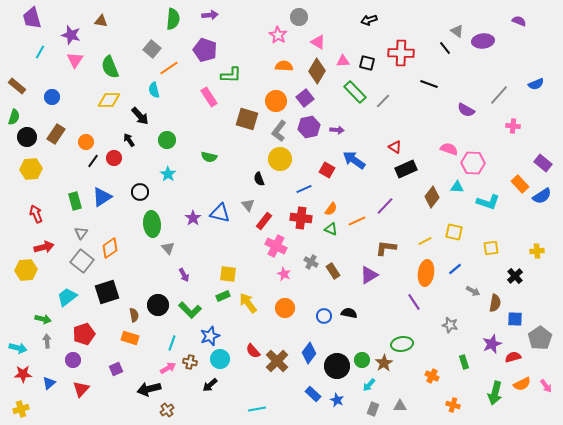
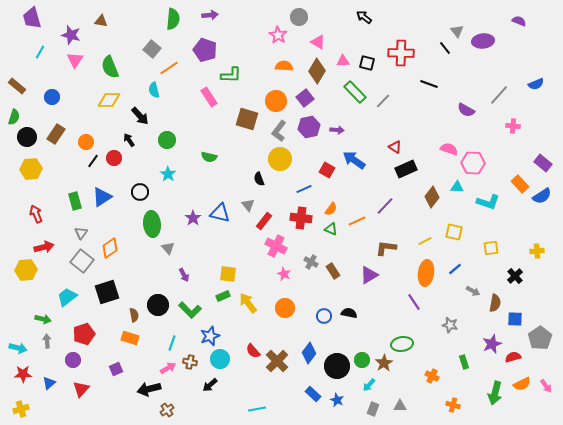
black arrow at (369, 20): moved 5 px left, 3 px up; rotated 56 degrees clockwise
gray triangle at (457, 31): rotated 16 degrees clockwise
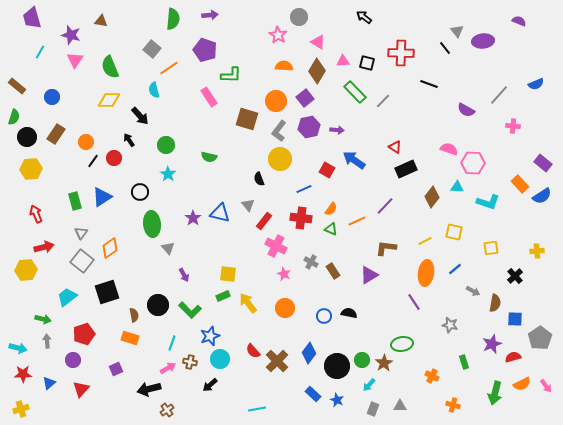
green circle at (167, 140): moved 1 px left, 5 px down
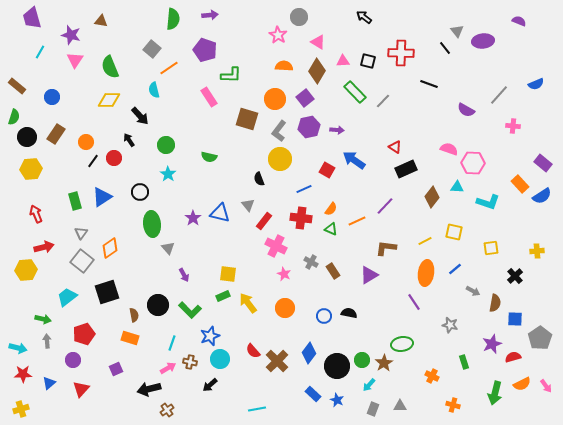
black square at (367, 63): moved 1 px right, 2 px up
orange circle at (276, 101): moved 1 px left, 2 px up
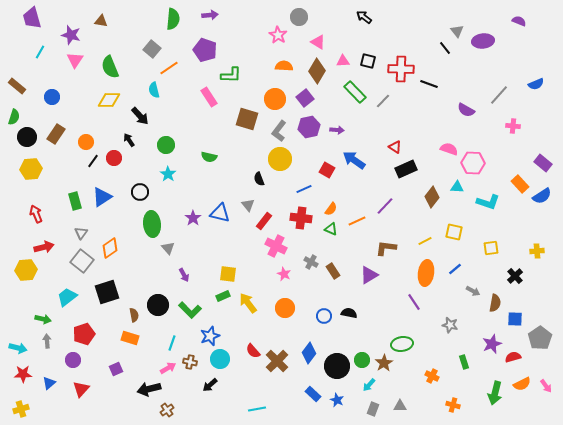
red cross at (401, 53): moved 16 px down
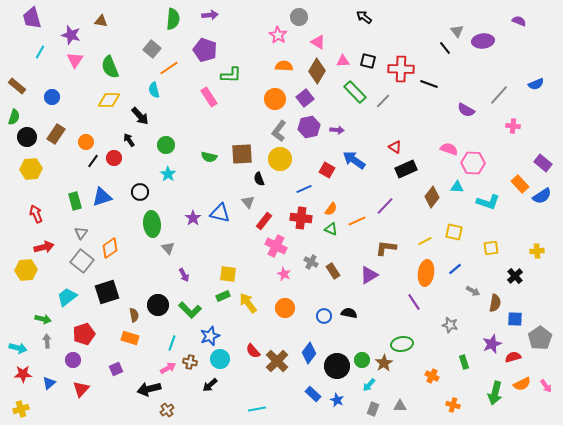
brown square at (247, 119): moved 5 px left, 35 px down; rotated 20 degrees counterclockwise
blue triangle at (102, 197): rotated 15 degrees clockwise
gray triangle at (248, 205): moved 3 px up
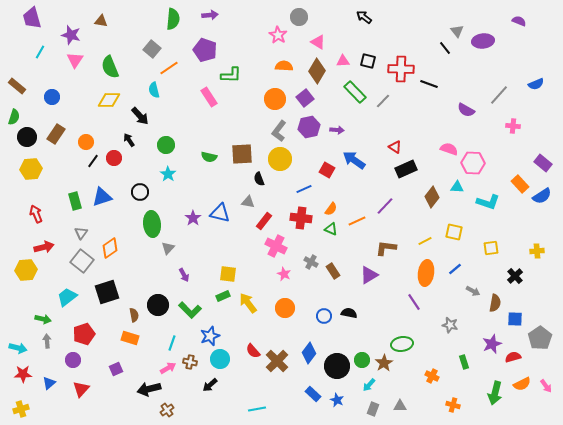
gray triangle at (248, 202): rotated 40 degrees counterclockwise
gray triangle at (168, 248): rotated 24 degrees clockwise
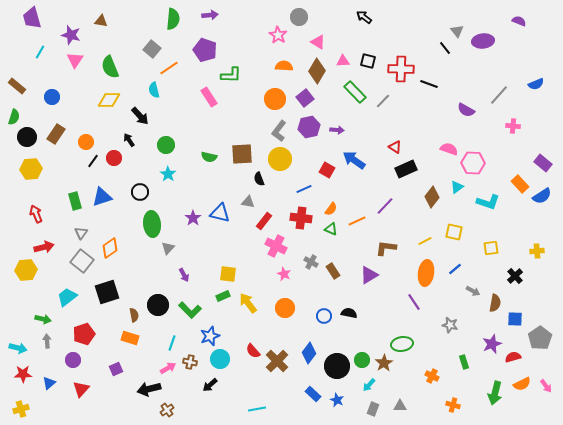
cyan triangle at (457, 187): rotated 40 degrees counterclockwise
